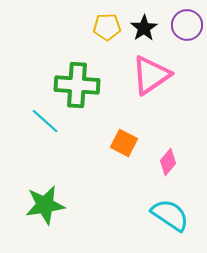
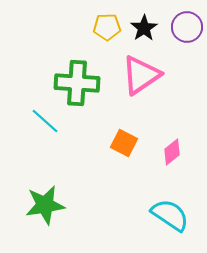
purple circle: moved 2 px down
pink triangle: moved 10 px left
green cross: moved 2 px up
pink diamond: moved 4 px right, 10 px up; rotated 12 degrees clockwise
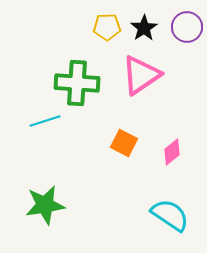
cyan line: rotated 60 degrees counterclockwise
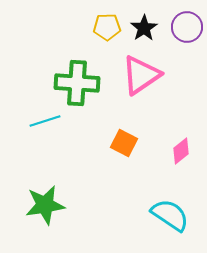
pink diamond: moved 9 px right, 1 px up
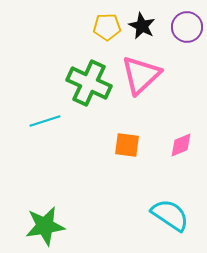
black star: moved 2 px left, 2 px up; rotated 12 degrees counterclockwise
pink triangle: rotated 9 degrees counterclockwise
green cross: moved 12 px right; rotated 21 degrees clockwise
orange square: moved 3 px right, 2 px down; rotated 20 degrees counterclockwise
pink diamond: moved 6 px up; rotated 16 degrees clockwise
green star: moved 21 px down
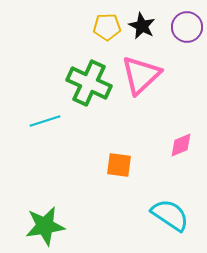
orange square: moved 8 px left, 20 px down
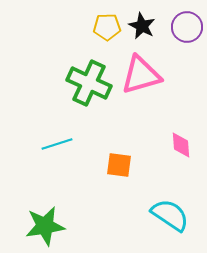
pink triangle: rotated 27 degrees clockwise
cyan line: moved 12 px right, 23 px down
pink diamond: rotated 72 degrees counterclockwise
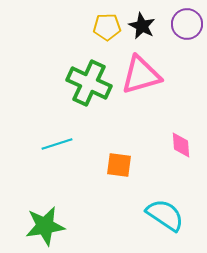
purple circle: moved 3 px up
cyan semicircle: moved 5 px left
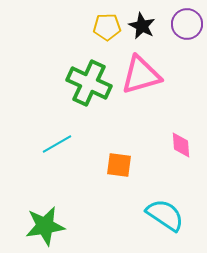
cyan line: rotated 12 degrees counterclockwise
